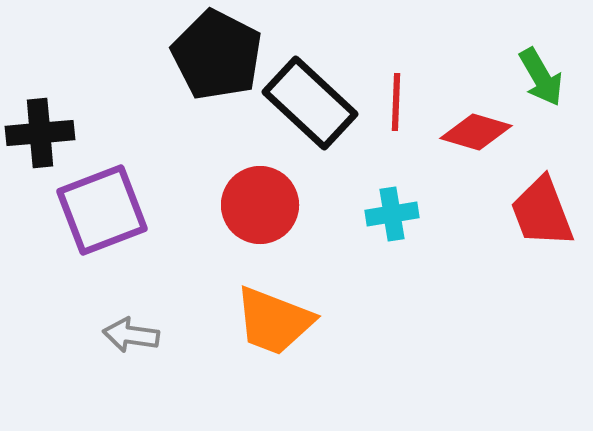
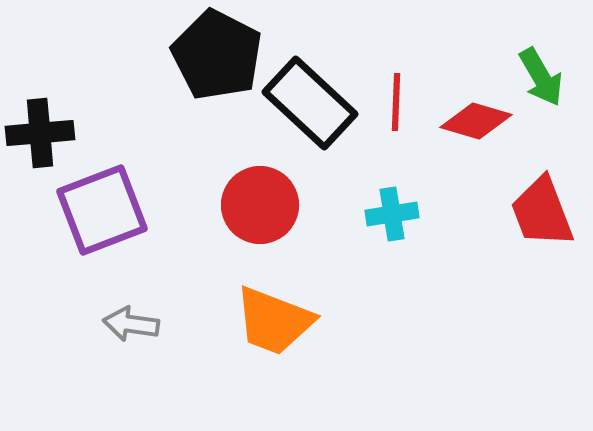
red diamond: moved 11 px up
gray arrow: moved 11 px up
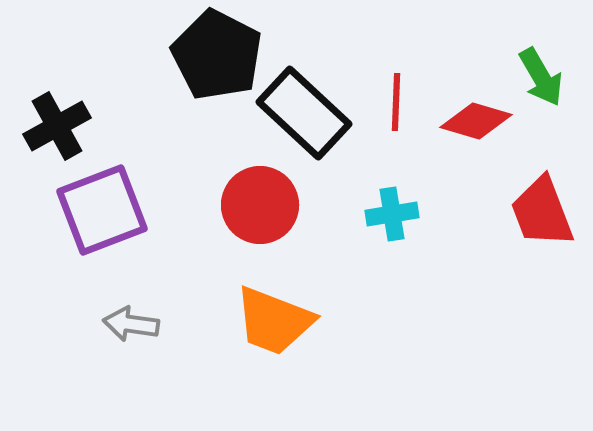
black rectangle: moved 6 px left, 10 px down
black cross: moved 17 px right, 7 px up; rotated 24 degrees counterclockwise
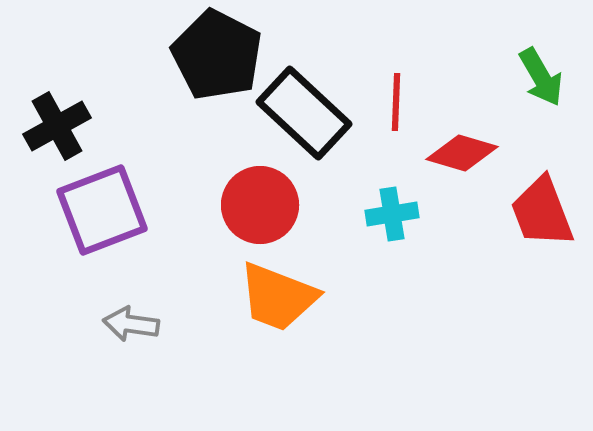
red diamond: moved 14 px left, 32 px down
orange trapezoid: moved 4 px right, 24 px up
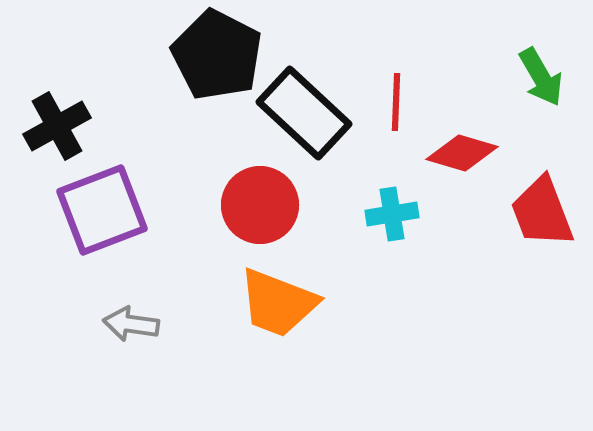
orange trapezoid: moved 6 px down
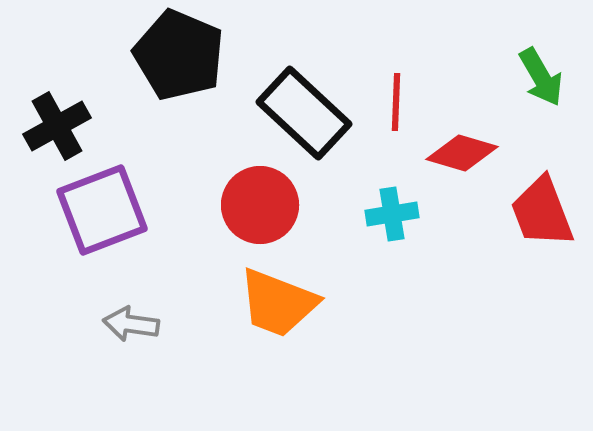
black pentagon: moved 38 px left; rotated 4 degrees counterclockwise
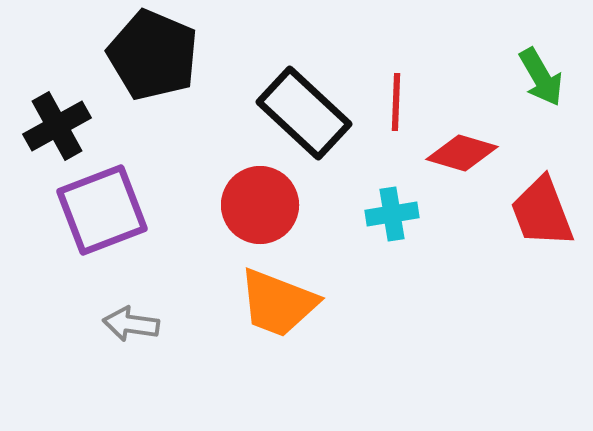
black pentagon: moved 26 px left
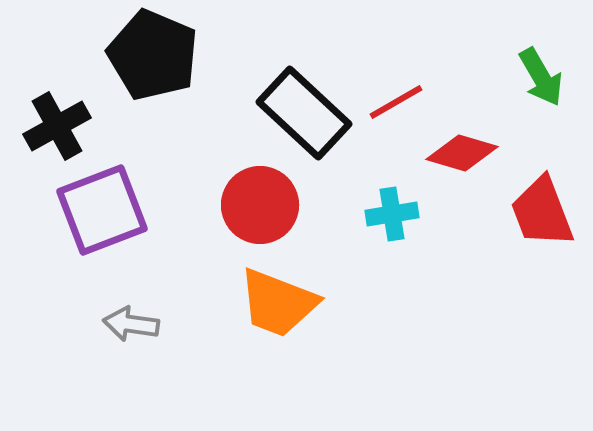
red line: rotated 58 degrees clockwise
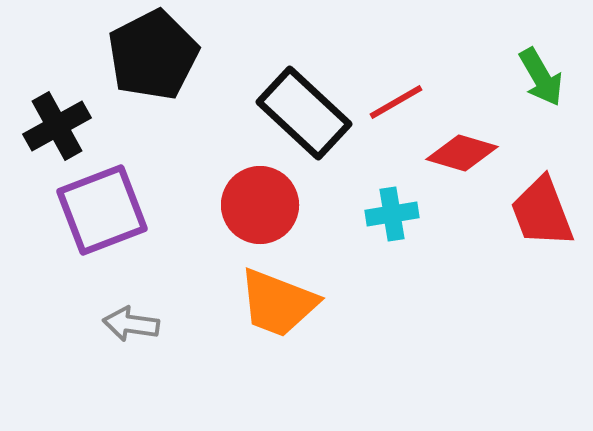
black pentagon: rotated 22 degrees clockwise
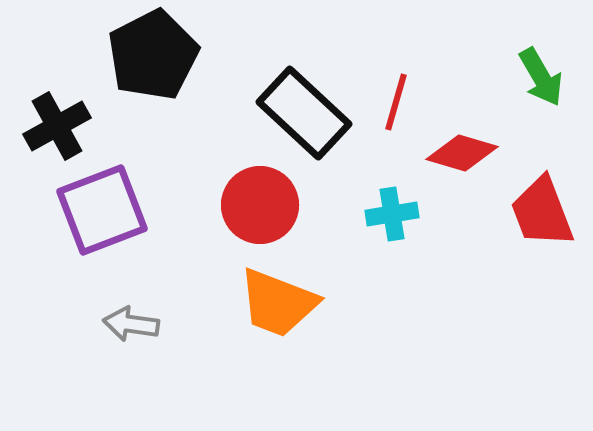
red line: rotated 44 degrees counterclockwise
